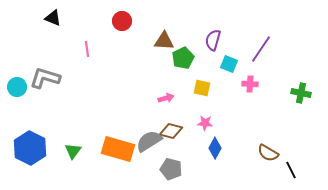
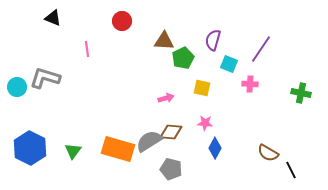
brown diamond: moved 1 px down; rotated 10 degrees counterclockwise
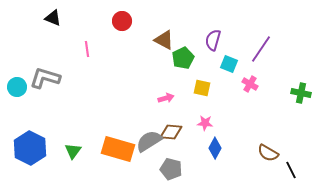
brown triangle: moved 1 px up; rotated 25 degrees clockwise
pink cross: rotated 28 degrees clockwise
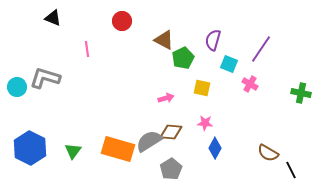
gray pentagon: rotated 25 degrees clockwise
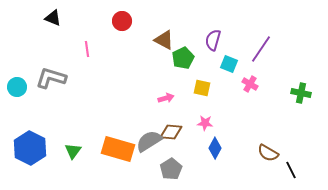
gray L-shape: moved 6 px right
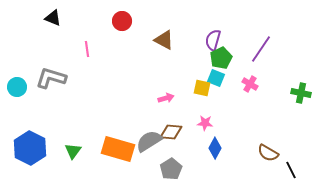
green pentagon: moved 38 px right
cyan square: moved 13 px left, 14 px down
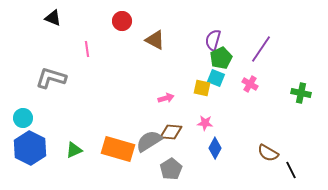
brown triangle: moved 9 px left
cyan circle: moved 6 px right, 31 px down
green triangle: moved 1 px right, 1 px up; rotated 30 degrees clockwise
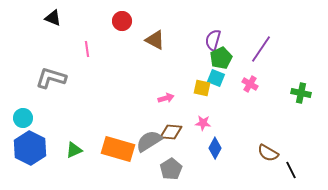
pink star: moved 2 px left
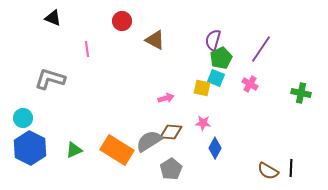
gray L-shape: moved 1 px left, 1 px down
orange rectangle: moved 1 px left, 1 px down; rotated 16 degrees clockwise
brown semicircle: moved 18 px down
black line: moved 2 px up; rotated 30 degrees clockwise
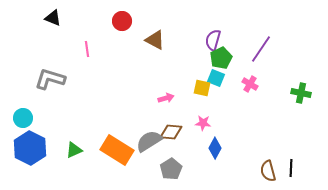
brown semicircle: rotated 45 degrees clockwise
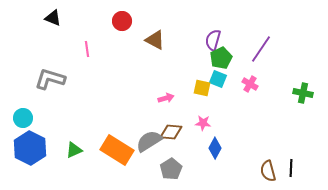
cyan square: moved 2 px right, 1 px down
green cross: moved 2 px right
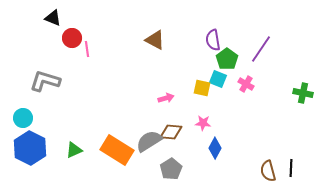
red circle: moved 50 px left, 17 px down
purple semicircle: rotated 25 degrees counterclockwise
green pentagon: moved 6 px right, 1 px down; rotated 10 degrees counterclockwise
gray L-shape: moved 5 px left, 2 px down
pink cross: moved 4 px left
